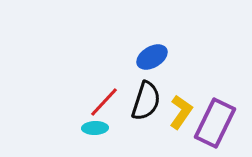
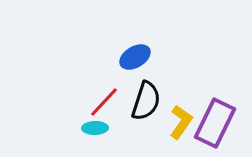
blue ellipse: moved 17 px left
yellow L-shape: moved 10 px down
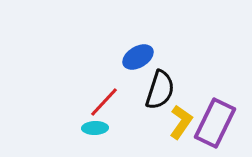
blue ellipse: moved 3 px right
black semicircle: moved 14 px right, 11 px up
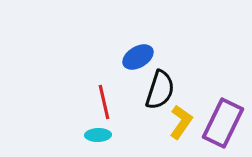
red line: rotated 56 degrees counterclockwise
purple rectangle: moved 8 px right
cyan ellipse: moved 3 px right, 7 px down
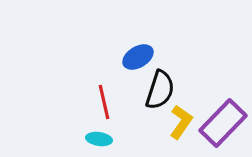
purple rectangle: rotated 18 degrees clockwise
cyan ellipse: moved 1 px right, 4 px down; rotated 10 degrees clockwise
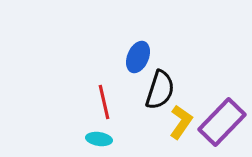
blue ellipse: rotated 36 degrees counterclockwise
purple rectangle: moved 1 px left, 1 px up
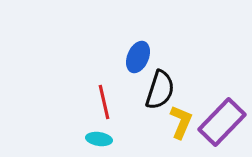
yellow L-shape: rotated 12 degrees counterclockwise
